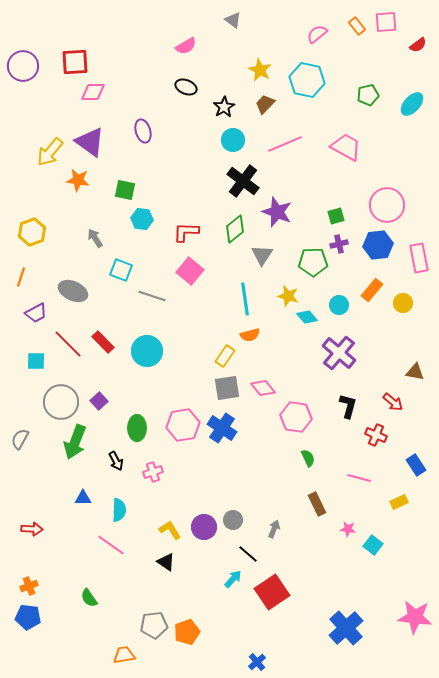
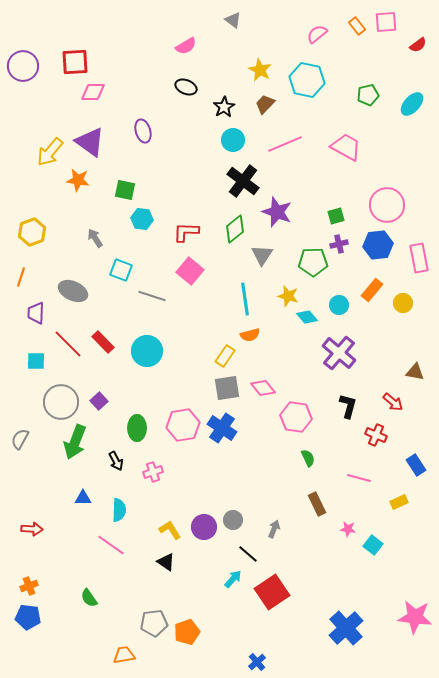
purple trapezoid at (36, 313): rotated 120 degrees clockwise
gray pentagon at (154, 625): moved 2 px up
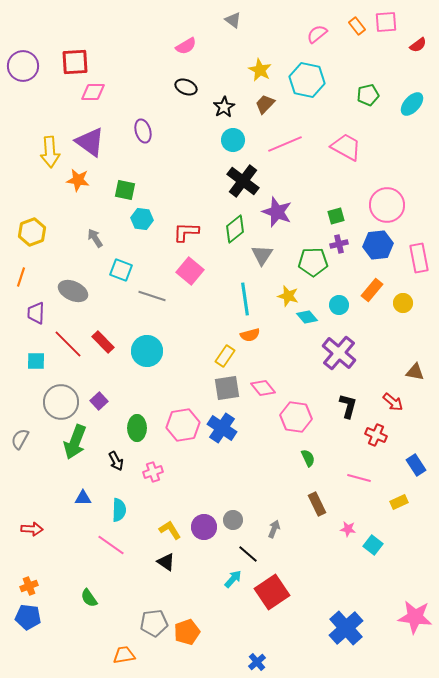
yellow arrow at (50, 152): rotated 44 degrees counterclockwise
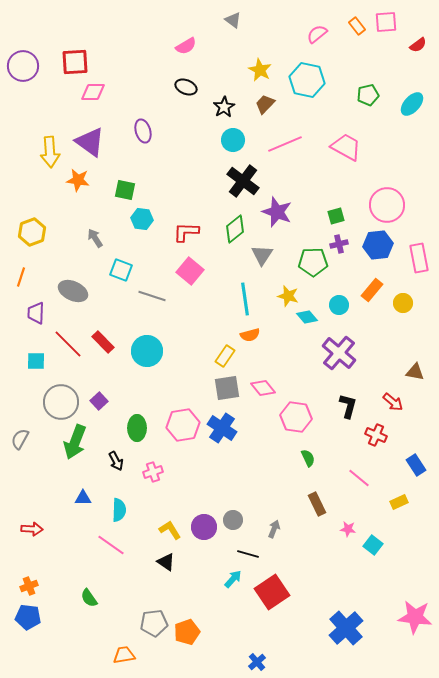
pink line at (359, 478): rotated 25 degrees clockwise
black line at (248, 554): rotated 25 degrees counterclockwise
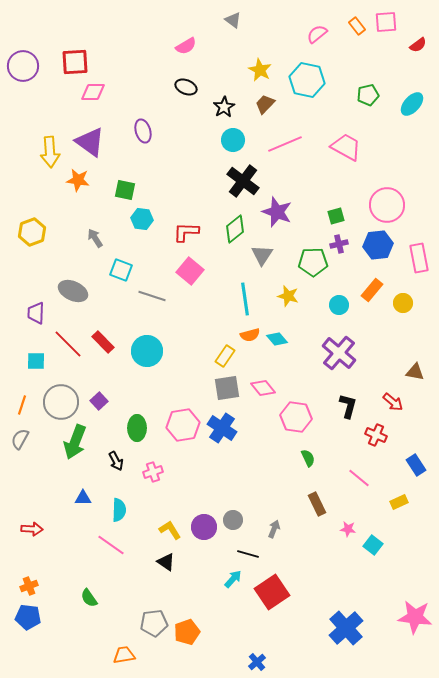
orange line at (21, 277): moved 1 px right, 128 px down
cyan diamond at (307, 317): moved 30 px left, 22 px down
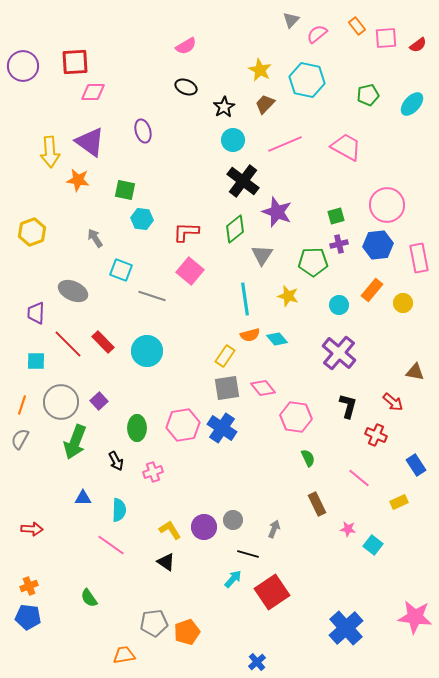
gray triangle at (233, 20): moved 58 px right; rotated 36 degrees clockwise
pink square at (386, 22): moved 16 px down
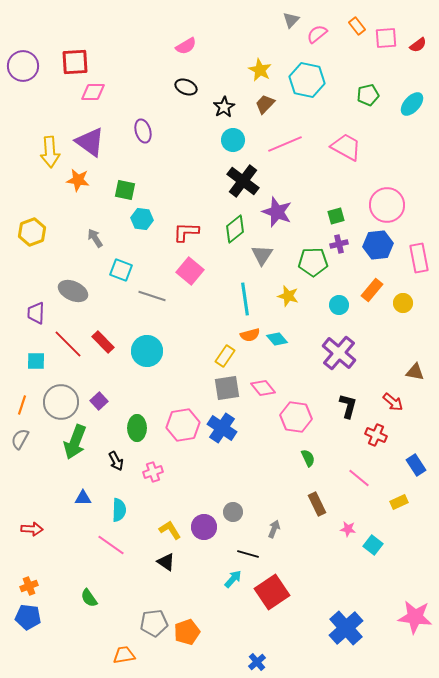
gray circle at (233, 520): moved 8 px up
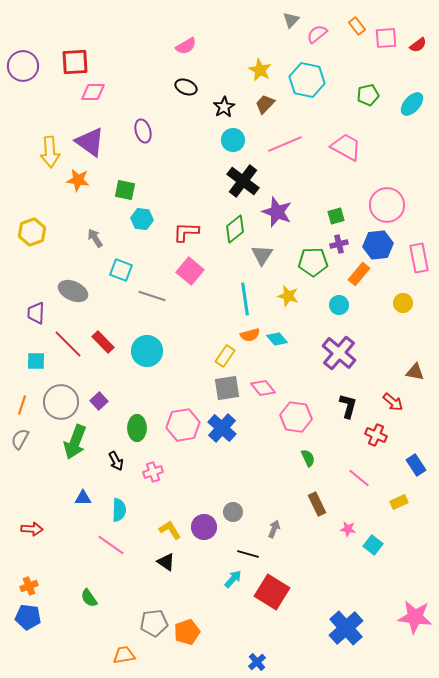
orange rectangle at (372, 290): moved 13 px left, 16 px up
blue cross at (222, 428): rotated 8 degrees clockwise
red square at (272, 592): rotated 24 degrees counterclockwise
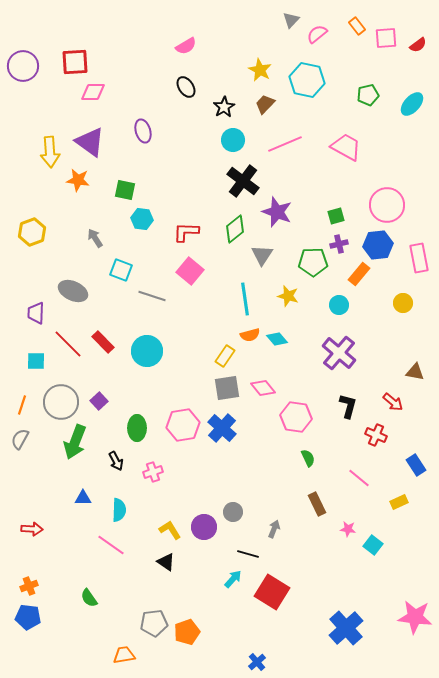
black ellipse at (186, 87): rotated 35 degrees clockwise
